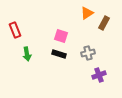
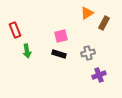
pink square: rotated 32 degrees counterclockwise
green arrow: moved 3 px up
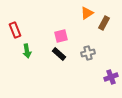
black rectangle: rotated 24 degrees clockwise
purple cross: moved 12 px right, 2 px down
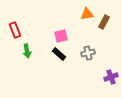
orange triangle: moved 1 px down; rotated 24 degrees clockwise
brown rectangle: moved 1 px up
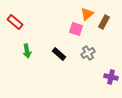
orange triangle: rotated 32 degrees counterclockwise
red rectangle: moved 8 px up; rotated 28 degrees counterclockwise
pink square: moved 15 px right, 7 px up; rotated 32 degrees clockwise
gray cross: rotated 16 degrees counterclockwise
purple cross: rotated 32 degrees clockwise
